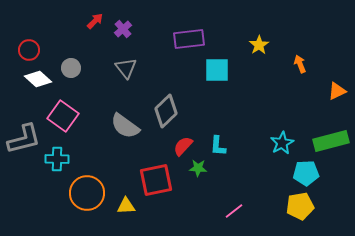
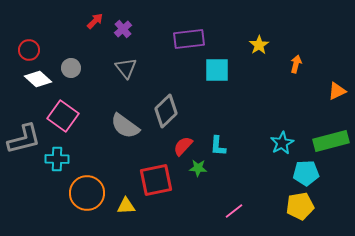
orange arrow: moved 4 px left; rotated 36 degrees clockwise
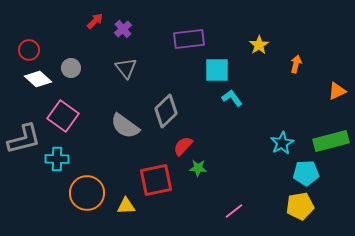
cyan L-shape: moved 14 px right, 48 px up; rotated 140 degrees clockwise
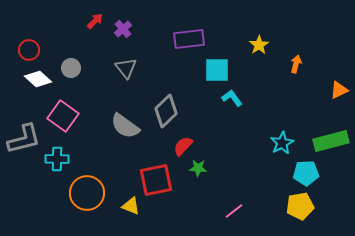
orange triangle: moved 2 px right, 1 px up
yellow triangle: moved 5 px right; rotated 24 degrees clockwise
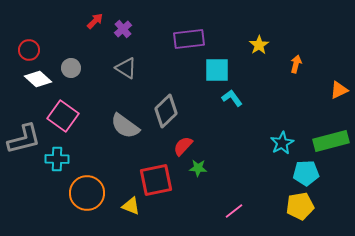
gray triangle: rotated 20 degrees counterclockwise
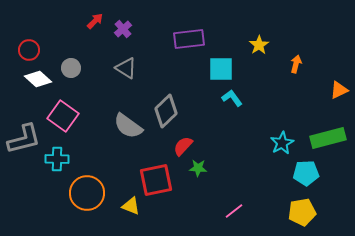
cyan square: moved 4 px right, 1 px up
gray semicircle: moved 3 px right
green rectangle: moved 3 px left, 3 px up
yellow pentagon: moved 2 px right, 6 px down
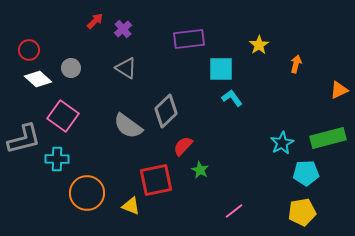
green star: moved 2 px right, 2 px down; rotated 24 degrees clockwise
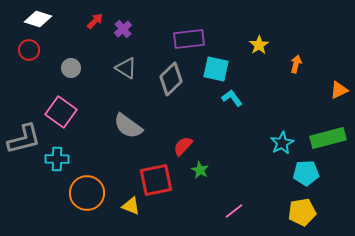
cyan square: moved 5 px left; rotated 12 degrees clockwise
white diamond: moved 60 px up; rotated 24 degrees counterclockwise
gray diamond: moved 5 px right, 32 px up
pink square: moved 2 px left, 4 px up
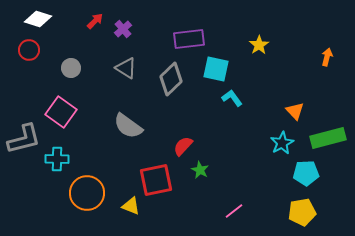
orange arrow: moved 31 px right, 7 px up
orange triangle: moved 44 px left, 21 px down; rotated 48 degrees counterclockwise
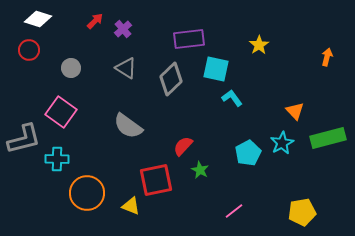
cyan pentagon: moved 58 px left, 20 px up; rotated 25 degrees counterclockwise
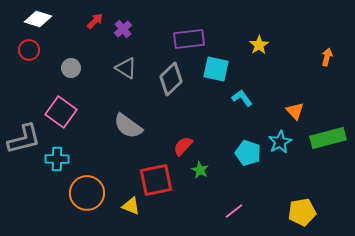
cyan L-shape: moved 10 px right
cyan star: moved 2 px left, 1 px up
cyan pentagon: rotated 25 degrees counterclockwise
